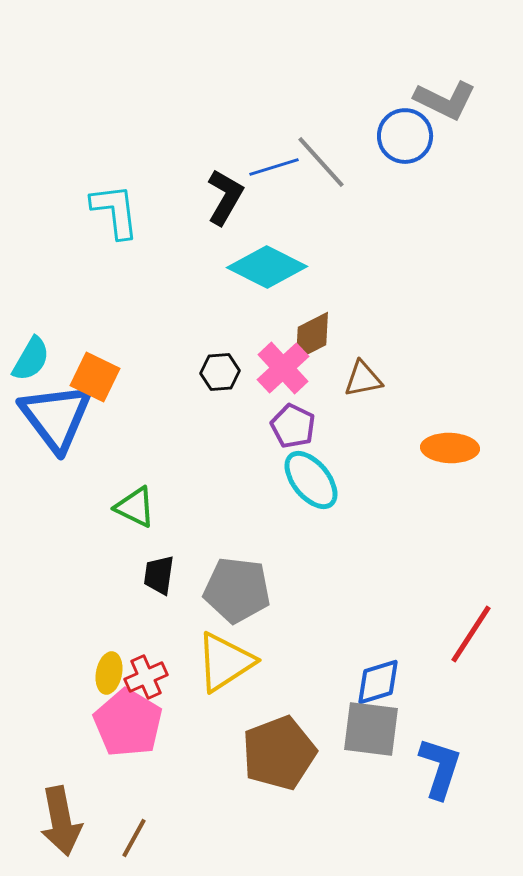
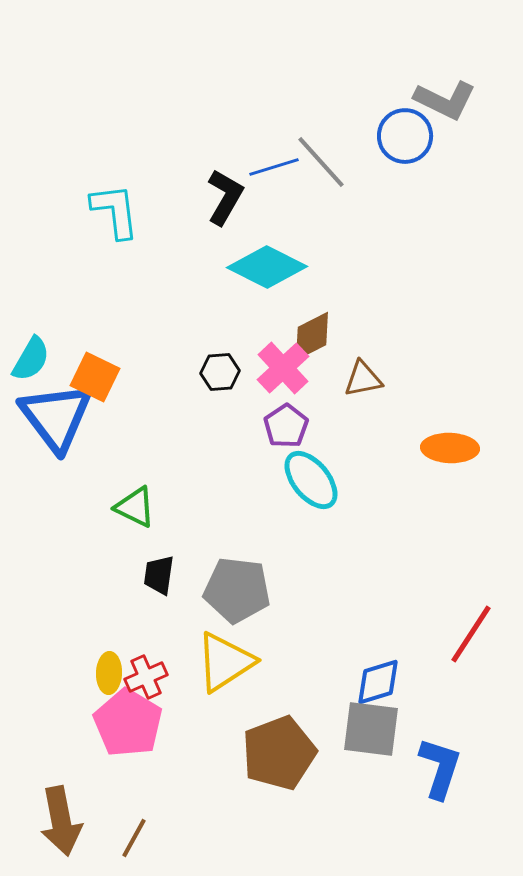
purple pentagon: moved 7 px left; rotated 12 degrees clockwise
yellow ellipse: rotated 9 degrees counterclockwise
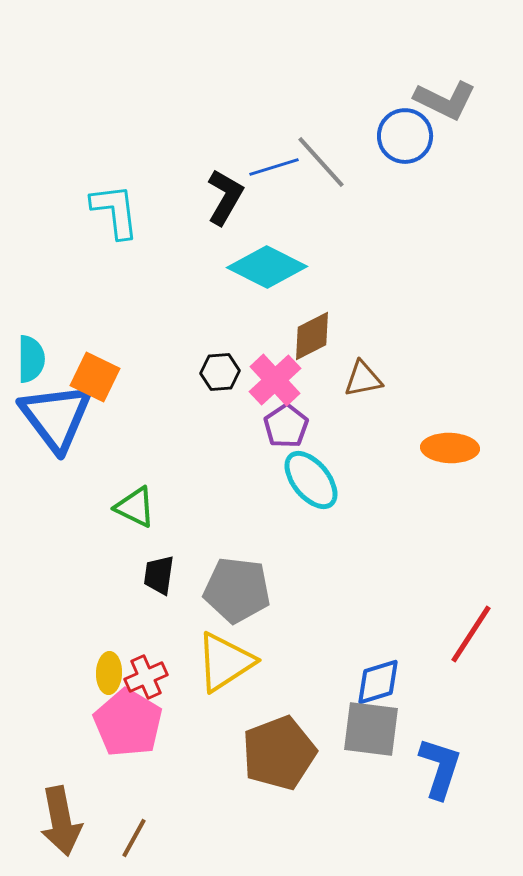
cyan semicircle: rotated 30 degrees counterclockwise
pink cross: moved 8 px left, 12 px down
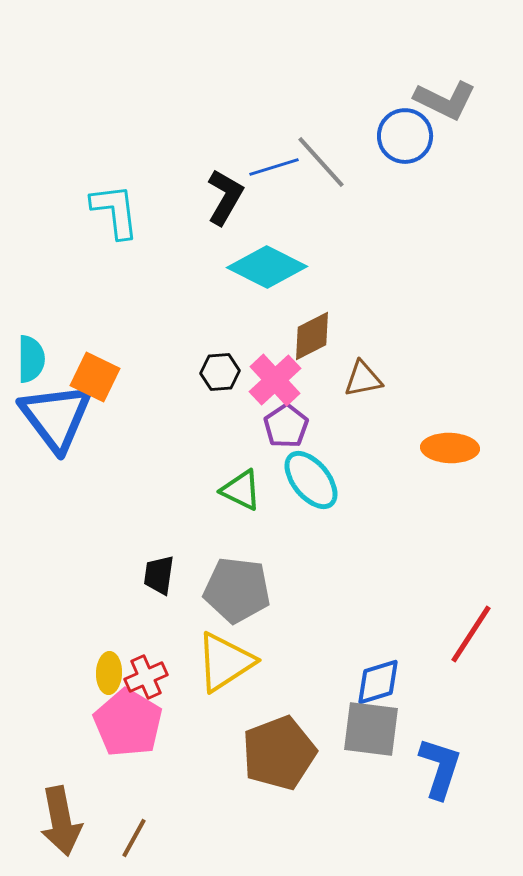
green triangle: moved 106 px right, 17 px up
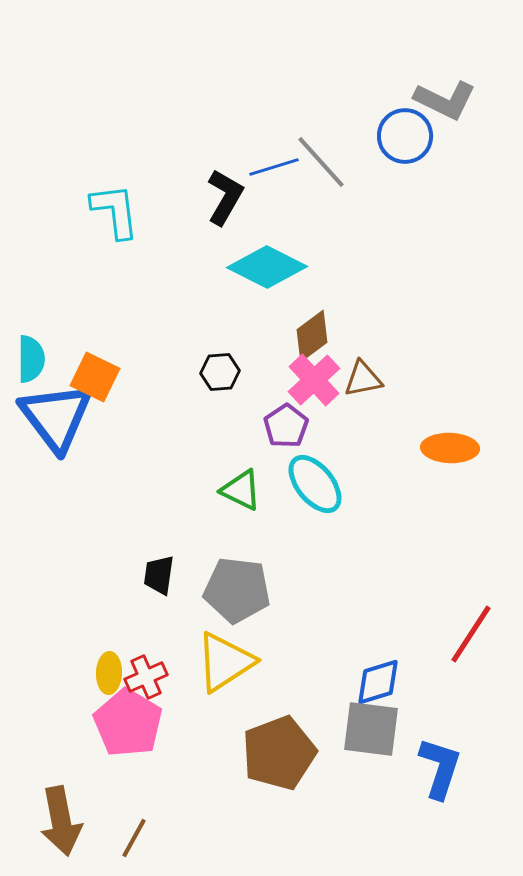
brown diamond: rotated 10 degrees counterclockwise
pink cross: moved 39 px right
cyan ellipse: moved 4 px right, 4 px down
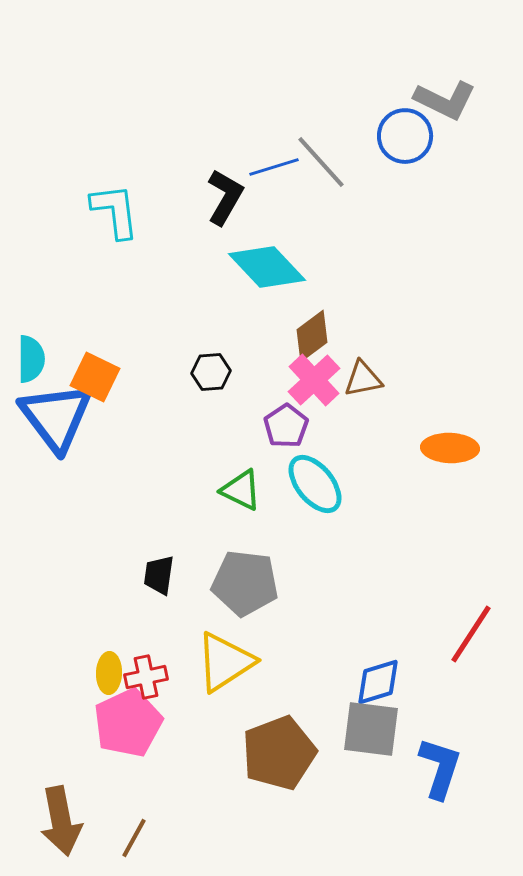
cyan diamond: rotated 20 degrees clockwise
black hexagon: moved 9 px left
gray pentagon: moved 8 px right, 7 px up
red cross: rotated 12 degrees clockwise
pink pentagon: rotated 16 degrees clockwise
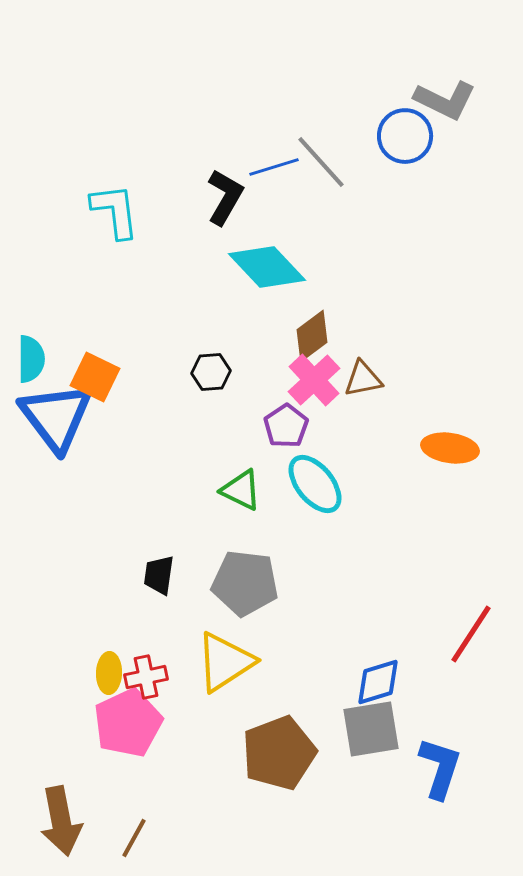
orange ellipse: rotated 6 degrees clockwise
gray square: rotated 16 degrees counterclockwise
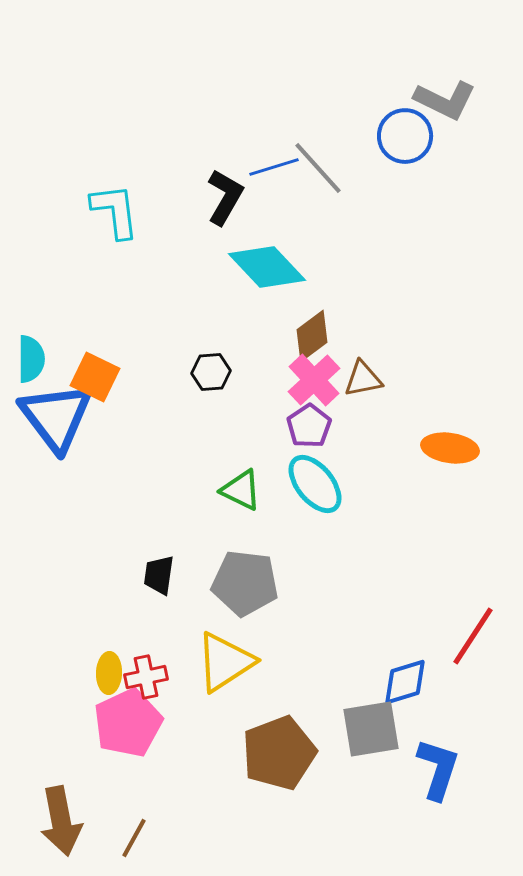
gray line: moved 3 px left, 6 px down
purple pentagon: moved 23 px right
red line: moved 2 px right, 2 px down
blue diamond: moved 27 px right
blue L-shape: moved 2 px left, 1 px down
